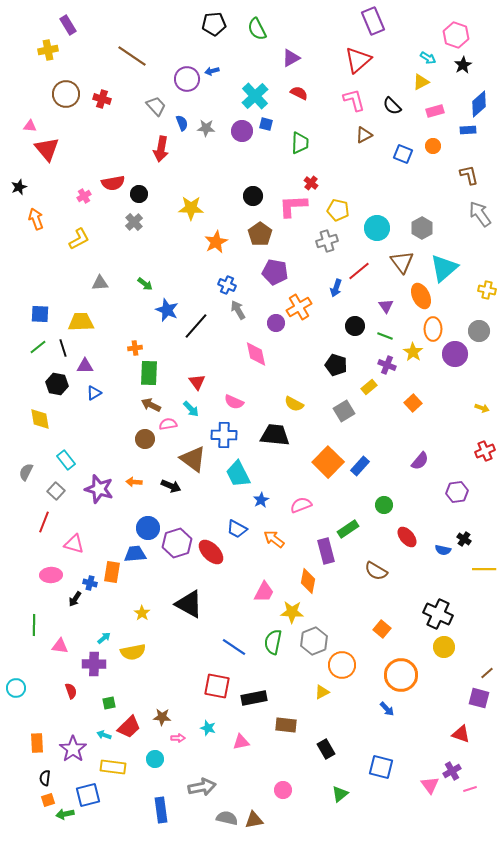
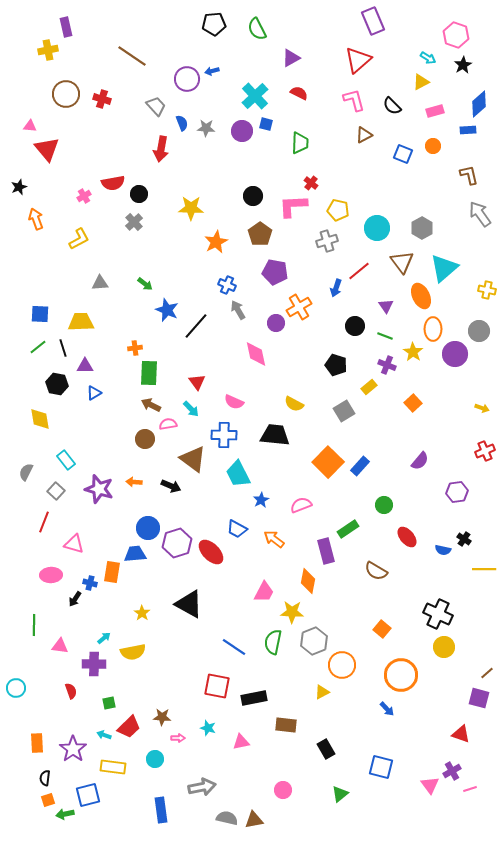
purple rectangle at (68, 25): moved 2 px left, 2 px down; rotated 18 degrees clockwise
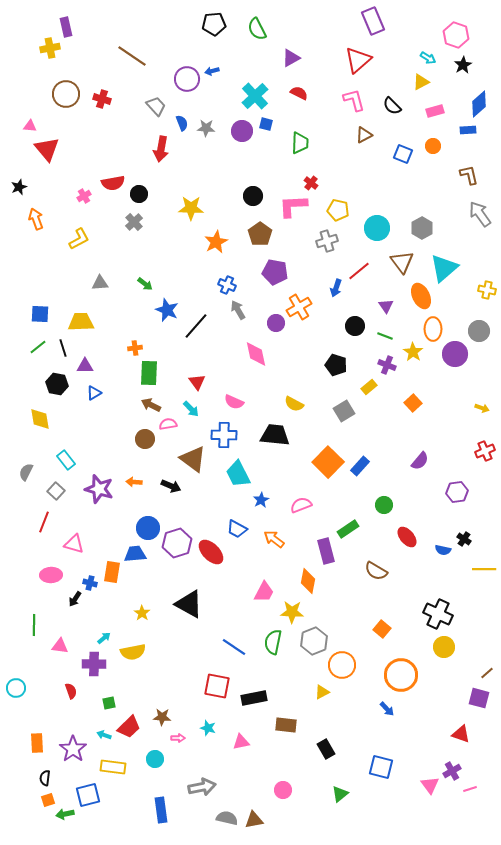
yellow cross at (48, 50): moved 2 px right, 2 px up
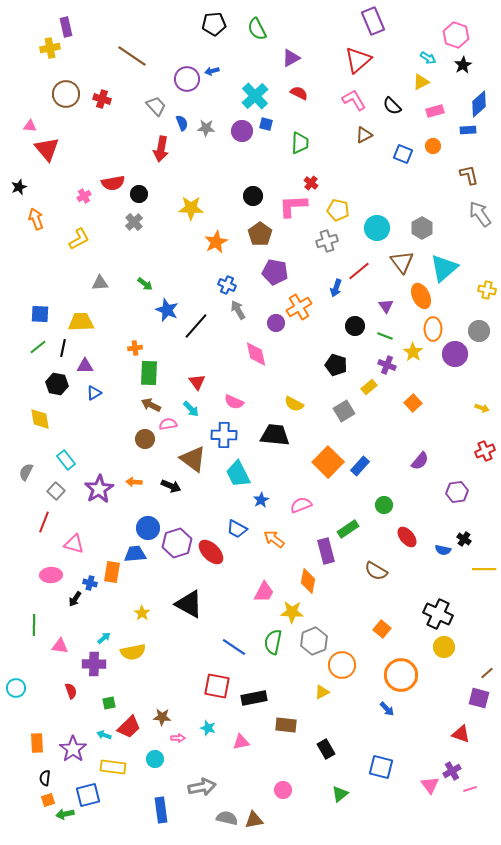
pink L-shape at (354, 100): rotated 15 degrees counterclockwise
black line at (63, 348): rotated 30 degrees clockwise
purple star at (99, 489): rotated 24 degrees clockwise
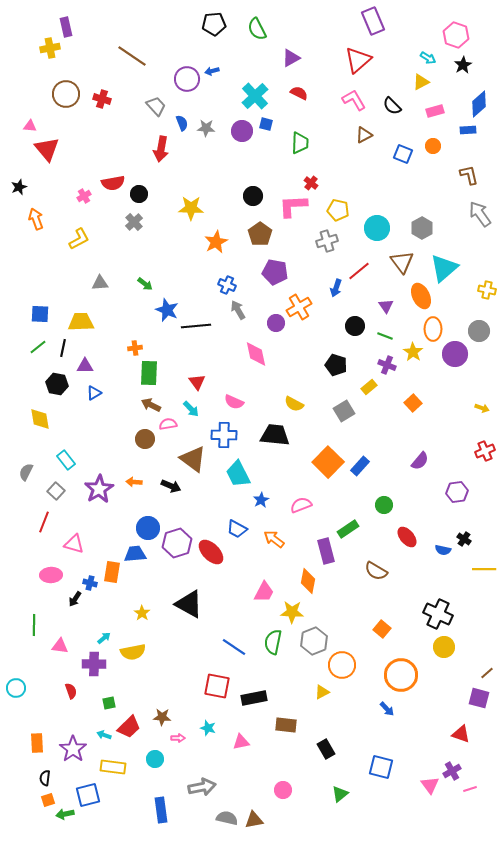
black line at (196, 326): rotated 44 degrees clockwise
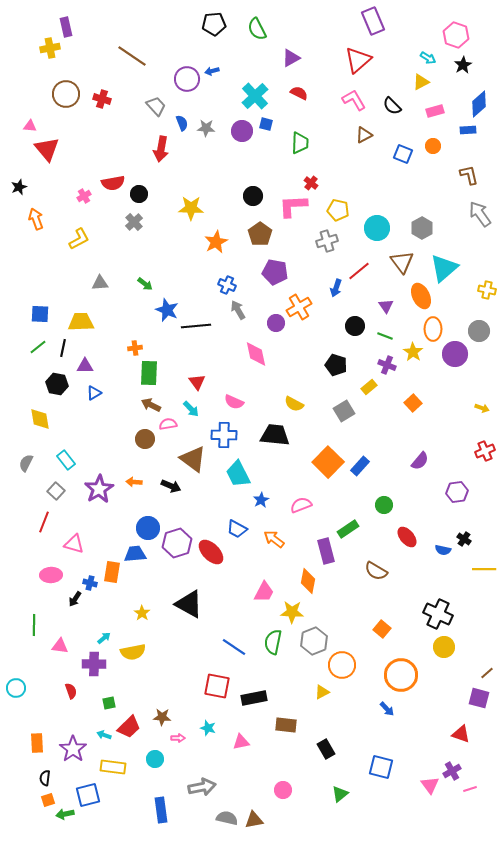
gray semicircle at (26, 472): moved 9 px up
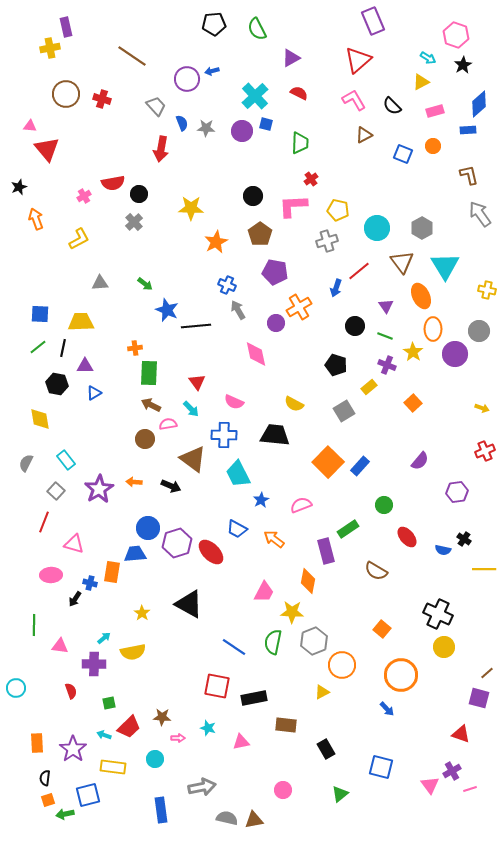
red cross at (311, 183): moved 4 px up; rotated 16 degrees clockwise
cyan triangle at (444, 268): moved 1 px right, 2 px up; rotated 20 degrees counterclockwise
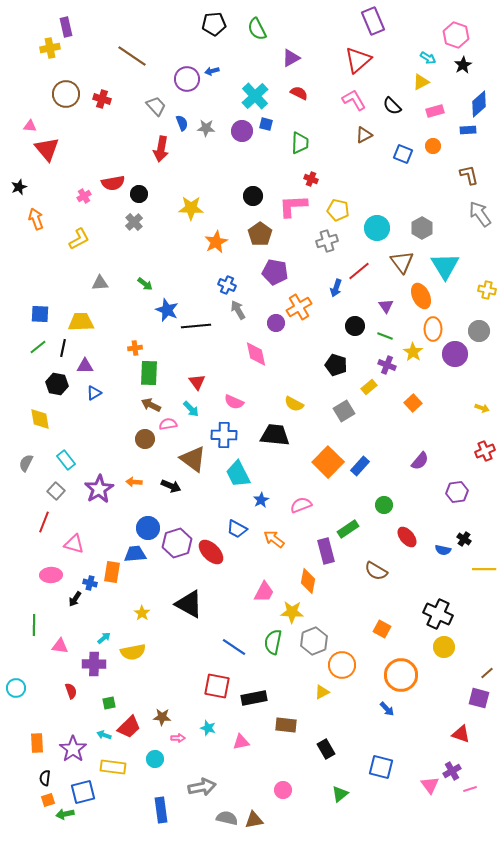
red cross at (311, 179): rotated 32 degrees counterclockwise
orange square at (382, 629): rotated 12 degrees counterclockwise
blue square at (88, 795): moved 5 px left, 3 px up
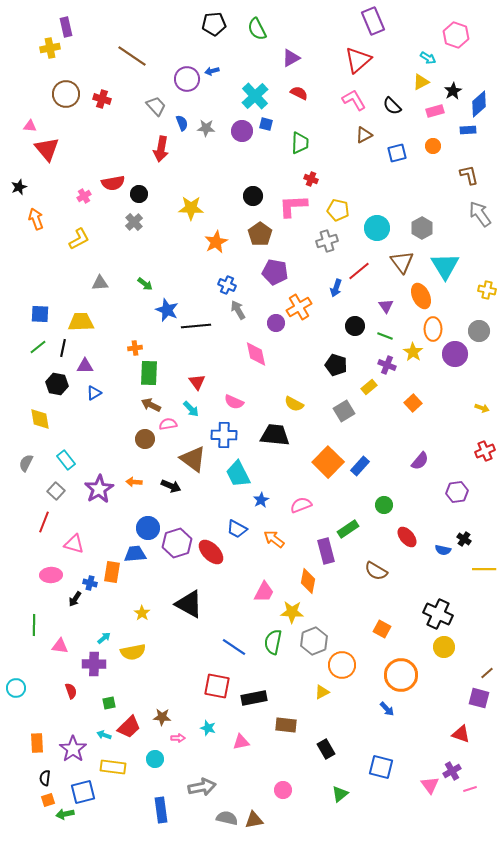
black star at (463, 65): moved 10 px left, 26 px down
blue square at (403, 154): moved 6 px left, 1 px up; rotated 36 degrees counterclockwise
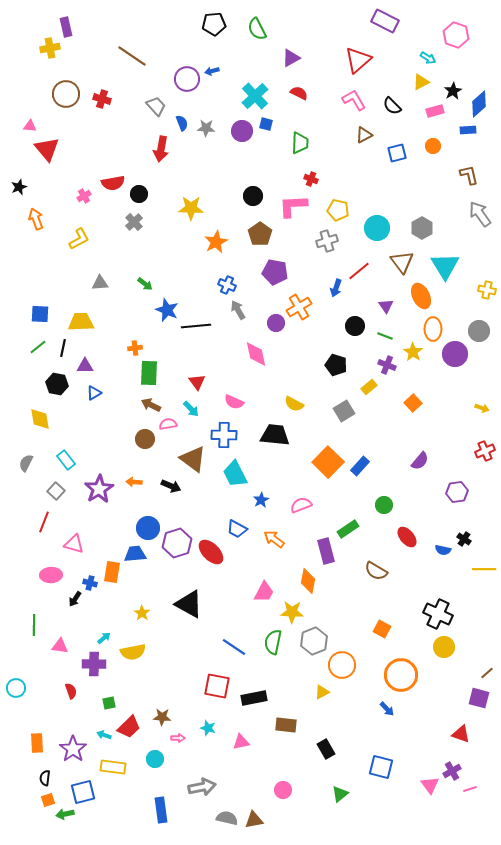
purple rectangle at (373, 21): moved 12 px right; rotated 40 degrees counterclockwise
cyan trapezoid at (238, 474): moved 3 px left
